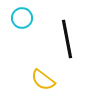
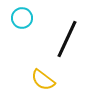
black line: rotated 36 degrees clockwise
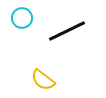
black line: moved 8 px up; rotated 39 degrees clockwise
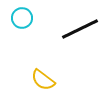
black line: moved 13 px right, 2 px up
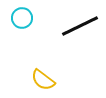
black line: moved 3 px up
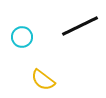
cyan circle: moved 19 px down
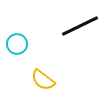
cyan circle: moved 5 px left, 7 px down
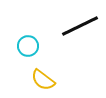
cyan circle: moved 11 px right, 2 px down
